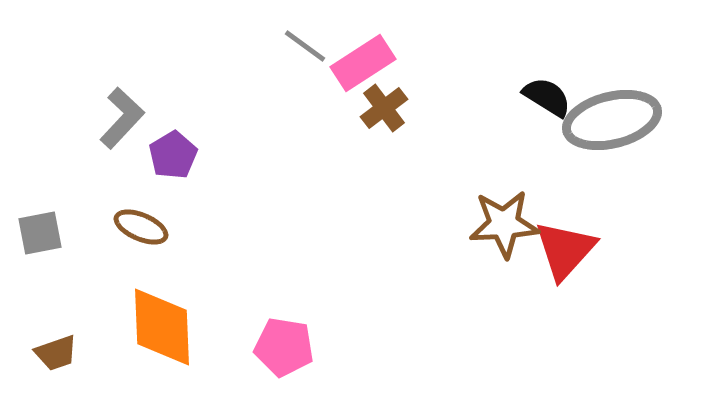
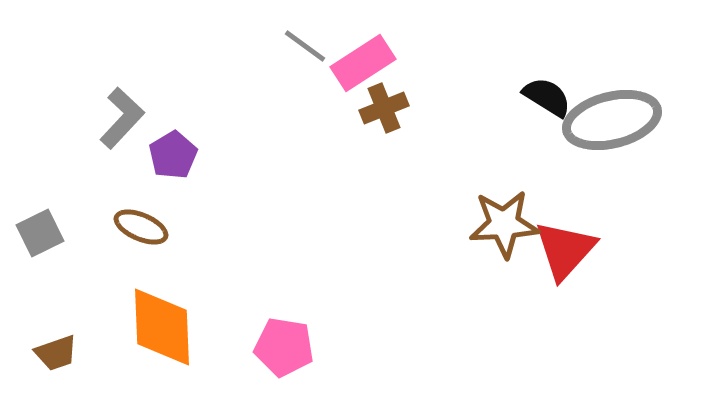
brown cross: rotated 15 degrees clockwise
gray square: rotated 15 degrees counterclockwise
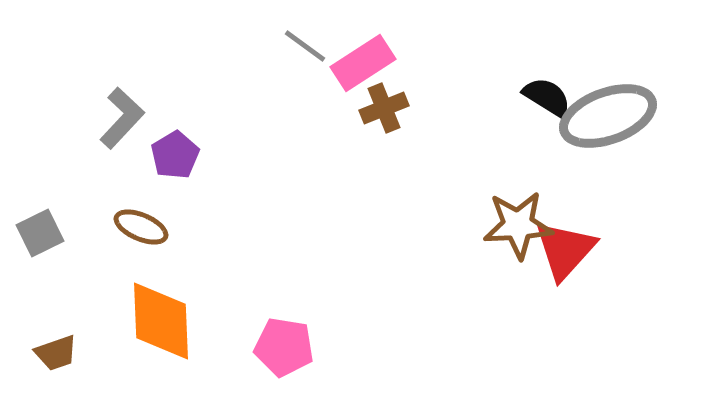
gray ellipse: moved 4 px left, 4 px up; rotated 6 degrees counterclockwise
purple pentagon: moved 2 px right
brown star: moved 14 px right, 1 px down
orange diamond: moved 1 px left, 6 px up
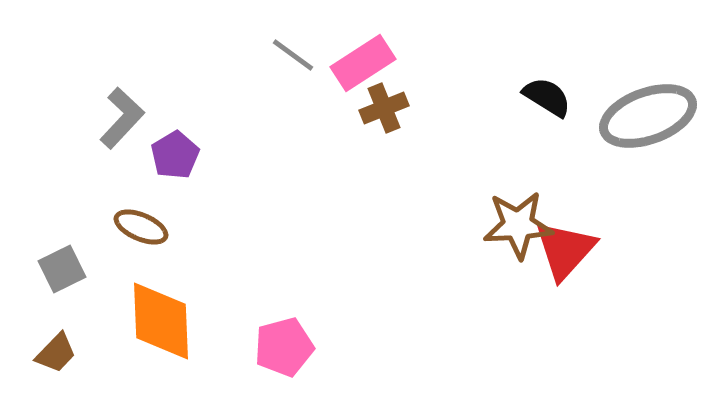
gray line: moved 12 px left, 9 px down
gray ellipse: moved 40 px right
gray square: moved 22 px right, 36 px down
pink pentagon: rotated 24 degrees counterclockwise
brown trapezoid: rotated 27 degrees counterclockwise
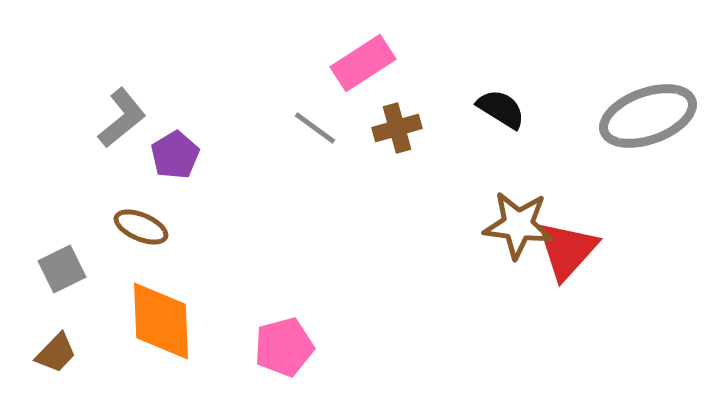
gray line: moved 22 px right, 73 px down
black semicircle: moved 46 px left, 12 px down
brown cross: moved 13 px right, 20 px down; rotated 6 degrees clockwise
gray L-shape: rotated 8 degrees clockwise
brown star: rotated 10 degrees clockwise
red triangle: moved 2 px right
